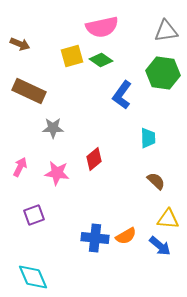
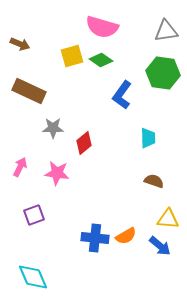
pink semicircle: rotated 28 degrees clockwise
red diamond: moved 10 px left, 16 px up
brown semicircle: moved 2 px left; rotated 24 degrees counterclockwise
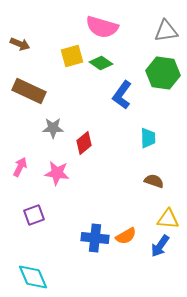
green diamond: moved 3 px down
blue arrow: rotated 85 degrees clockwise
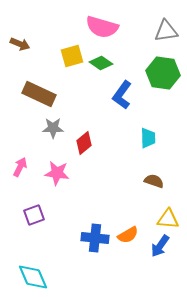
brown rectangle: moved 10 px right, 3 px down
orange semicircle: moved 2 px right, 1 px up
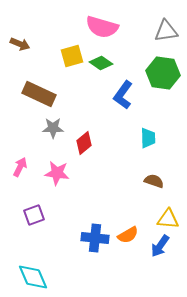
blue L-shape: moved 1 px right
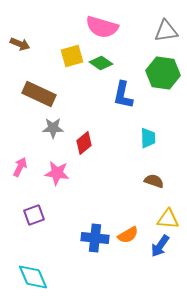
blue L-shape: rotated 24 degrees counterclockwise
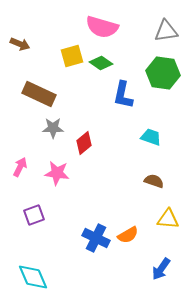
cyan trapezoid: moved 3 px right, 1 px up; rotated 70 degrees counterclockwise
blue cross: moved 1 px right; rotated 20 degrees clockwise
blue arrow: moved 1 px right, 23 px down
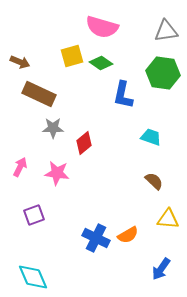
brown arrow: moved 18 px down
brown semicircle: rotated 24 degrees clockwise
